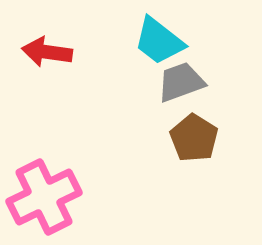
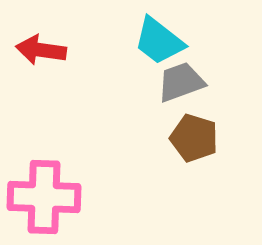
red arrow: moved 6 px left, 2 px up
brown pentagon: rotated 15 degrees counterclockwise
pink cross: rotated 28 degrees clockwise
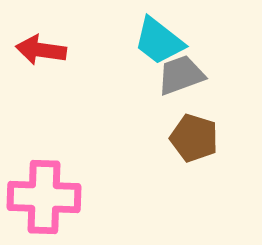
gray trapezoid: moved 7 px up
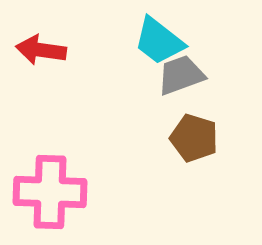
pink cross: moved 6 px right, 5 px up
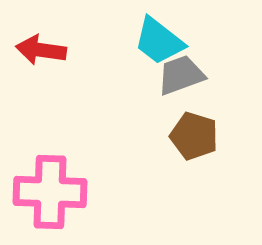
brown pentagon: moved 2 px up
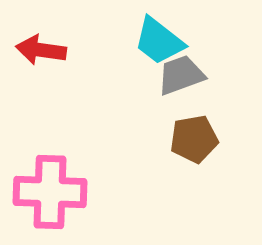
brown pentagon: moved 3 px down; rotated 27 degrees counterclockwise
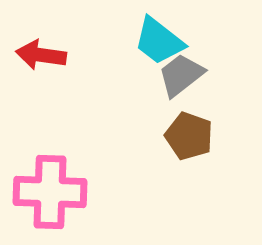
red arrow: moved 5 px down
gray trapezoid: rotated 18 degrees counterclockwise
brown pentagon: moved 5 px left, 3 px up; rotated 30 degrees clockwise
